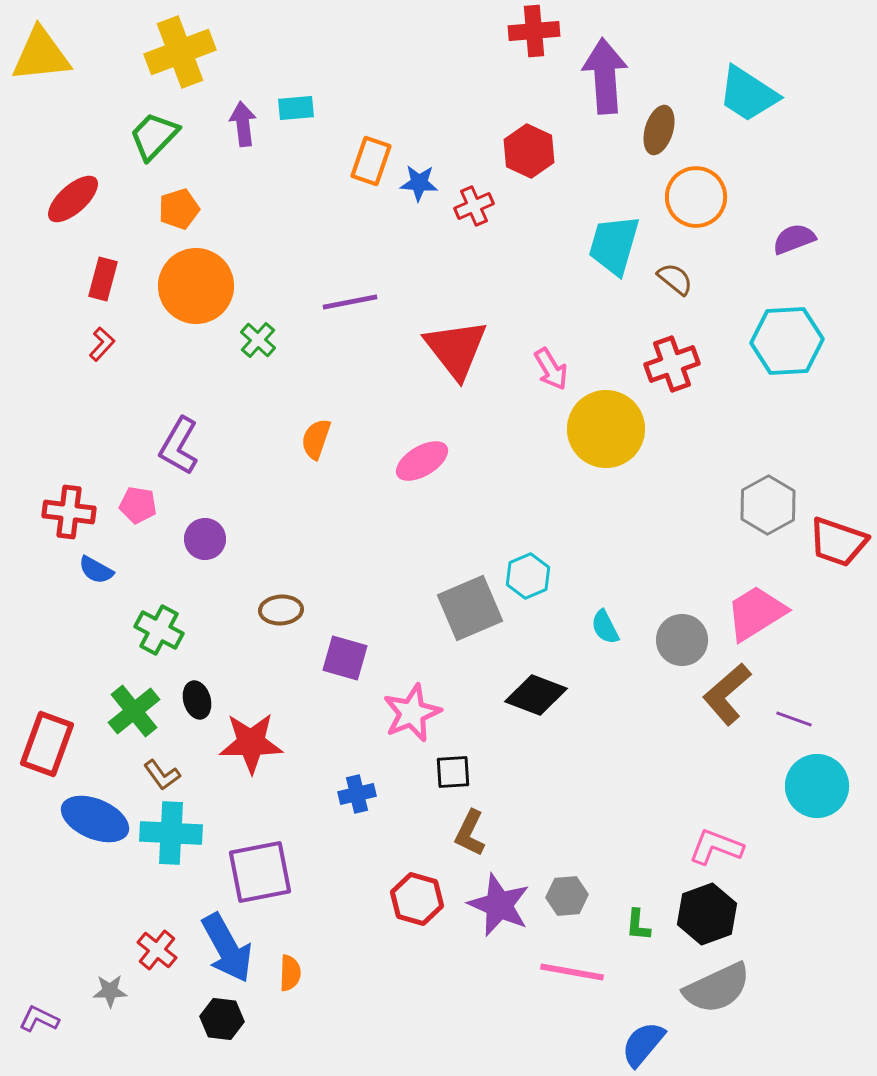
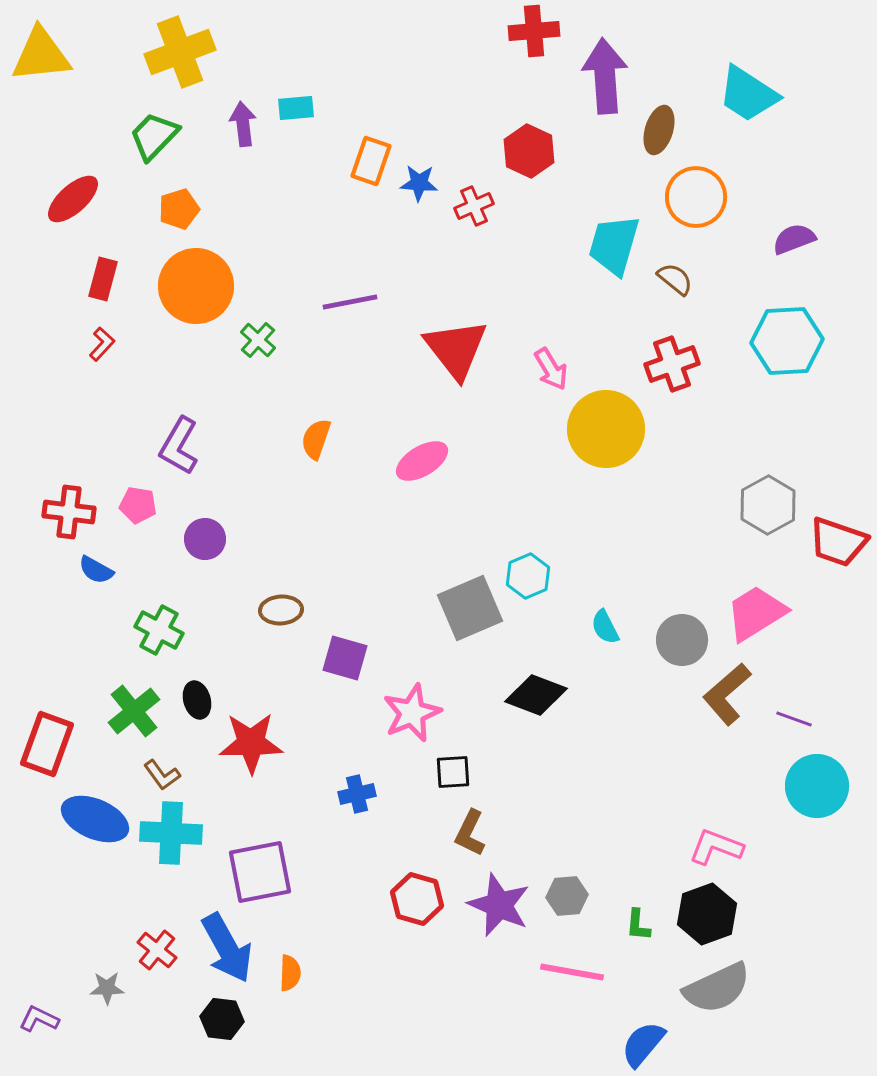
gray star at (110, 991): moved 3 px left, 3 px up
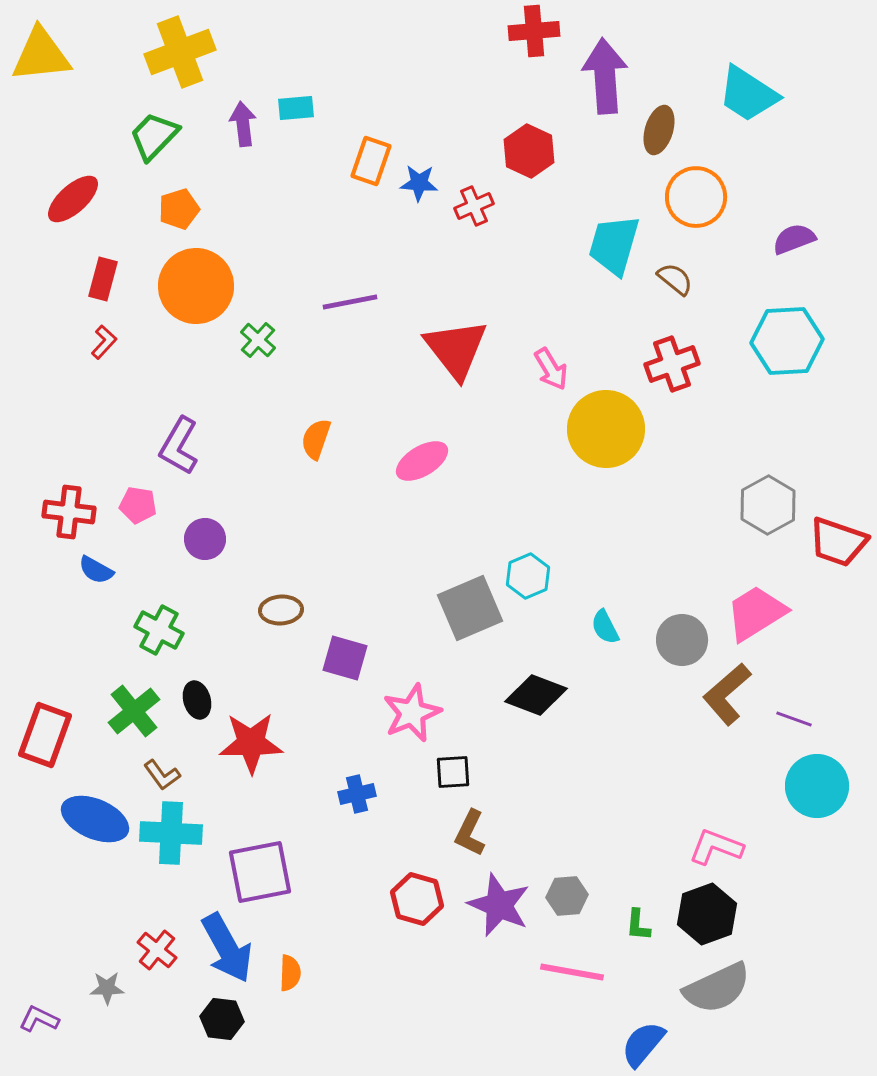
red L-shape at (102, 344): moved 2 px right, 2 px up
red rectangle at (47, 744): moved 2 px left, 9 px up
